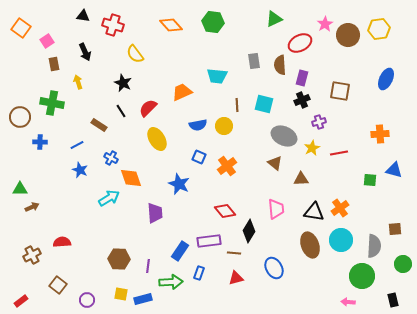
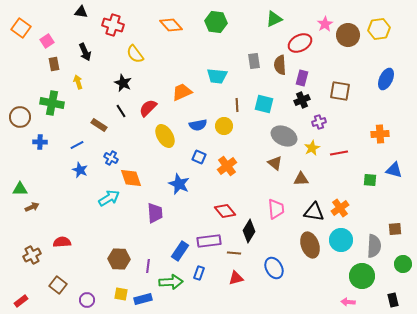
black triangle at (83, 16): moved 2 px left, 4 px up
green hexagon at (213, 22): moved 3 px right
yellow ellipse at (157, 139): moved 8 px right, 3 px up
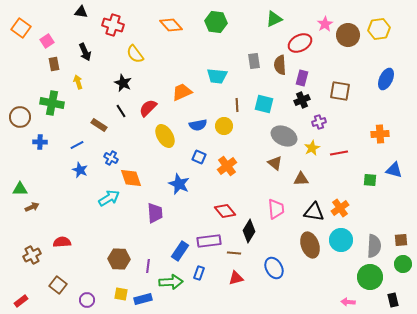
brown square at (395, 229): moved 6 px right, 11 px down
green circle at (362, 276): moved 8 px right, 1 px down
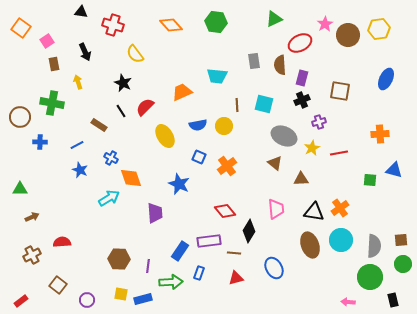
red semicircle at (148, 108): moved 3 px left, 1 px up
brown arrow at (32, 207): moved 10 px down
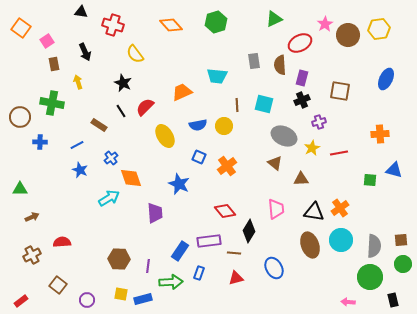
green hexagon at (216, 22): rotated 25 degrees counterclockwise
blue cross at (111, 158): rotated 24 degrees clockwise
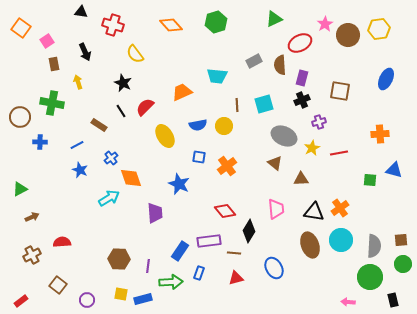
gray rectangle at (254, 61): rotated 70 degrees clockwise
cyan square at (264, 104): rotated 30 degrees counterclockwise
blue square at (199, 157): rotated 16 degrees counterclockwise
green triangle at (20, 189): rotated 28 degrees counterclockwise
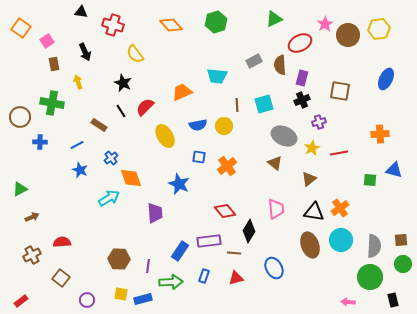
brown triangle at (301, 179): moved 8 px right; rotated 35 degrees counterclockwise
blue rectangle at (199, 273): moved 5 px right, 3 px down
brown square at (58, 285): moved 3 px right, 7 px up
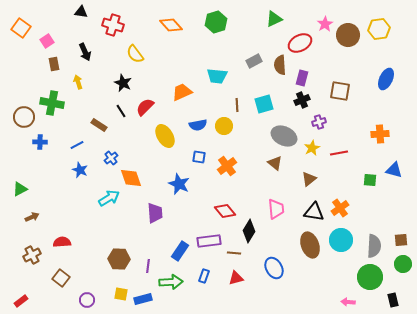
brown circle at (20, 117): moved 4 px right
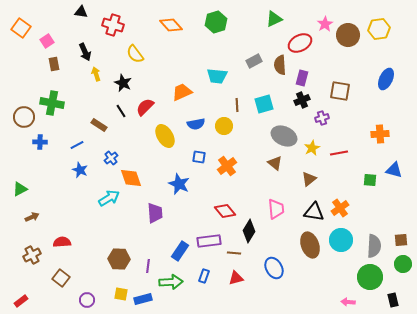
yellow arrow at (78, 82): moved 18 px right, 8 px up
purple cross at (319, 122): moved 3 px right, 4 px up
blue semicircle at (198, 125): moved 2 px left, 1 px up
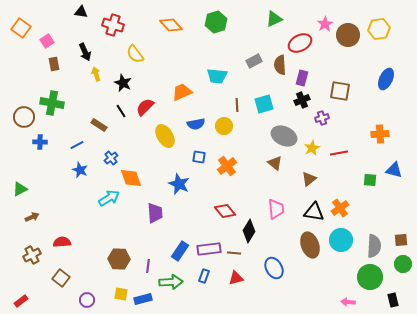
purple rectangle at (209, 241): moved 8 px down
